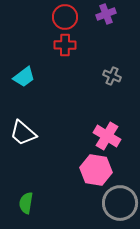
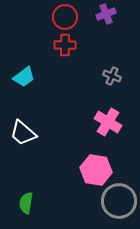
pink cross: moved 1 px right, 14 px up
gray circle: moved 1 px left, 2 px up
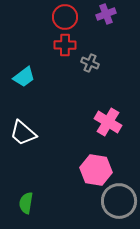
gray cross: moved 22 px left, 13 px up
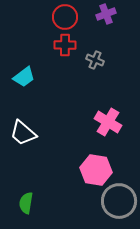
gray cross: moved 5 px right, 3 px up
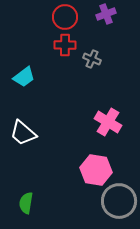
gray cross: moved 3 px left, 1 px up
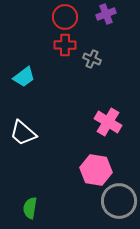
green semicircle: moved 4 px right, 5 px down
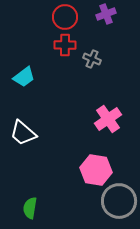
pink cross: moved 3 px up; rotated 24 degrees clockwise
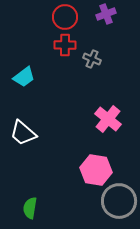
pink cross: rotated 16 degrees counterclockwise
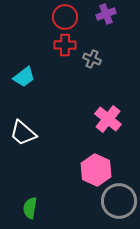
pink hexagon: rotated 16 degrees clockwise
